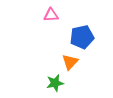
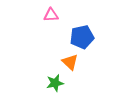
orange triangle: rotated 30 degrees counterclockwise
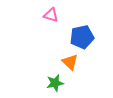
pink triangle: rotated 21 degrees clockwise
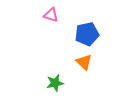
blue pentagon: moved 5 px right, 3 px up
orange triangle: moved 14 px right
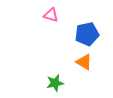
orange triangle: rotated 12 degrees counterclockwise
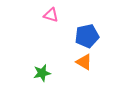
blue pentagon: moved 2 px down
green star: moved 13 px left, 10 px up
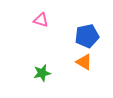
pink triangle: moved 10 px left, 5 px down
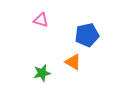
blue pentagon: moved 1 px up
orange triangle: moved 11 px left
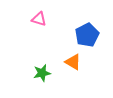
pink triangle: moved 2 px left, 1 px up
blue pentagon: rotated 15 degrees counterclockwise
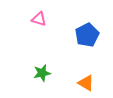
orange triangle: moved 13 px right, 21 px down
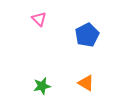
pink triangle: rotated 28 degrees clockwise
green star: moved 13 px down
